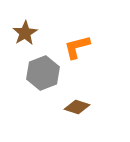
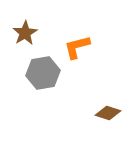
gray hexagon: rotated 12 degrees clockwise
brown diamond: moved 31 px right, 6 px down
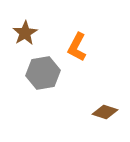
orange L-shape: rotated 48 degrees counterclockwise
brown diamond: moved 3 px left, 1 px up
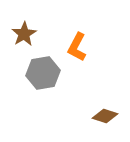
brown star: moved 1 px left, 1 px down
brown diamond: moved 4 px down
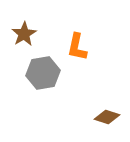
orange L-shape: rotated 16 degrees counterclockwise
brown diamond: moved 2 px right, 1 px down
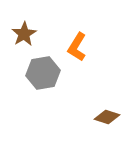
orange L-shape: rotated 20 degrees clockwise
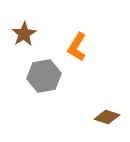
gray hexagon: moved 1 px right, 3 px down
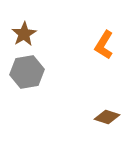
orange L-shape: moved 27 px right, 2 px up
gray hexagon: moved 17 px left, 4 px up
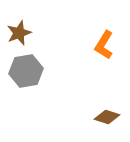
brown star: moved 5 px left, 1 px up; rotated 10 degrees clockwise
gray hexagon: moved 1 px left, 1 px up
